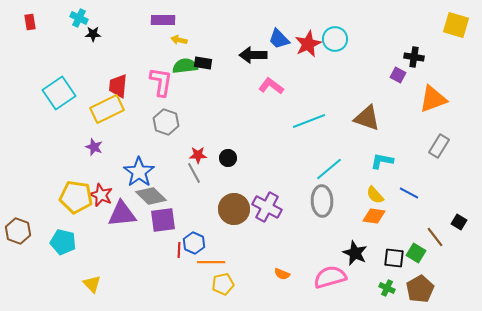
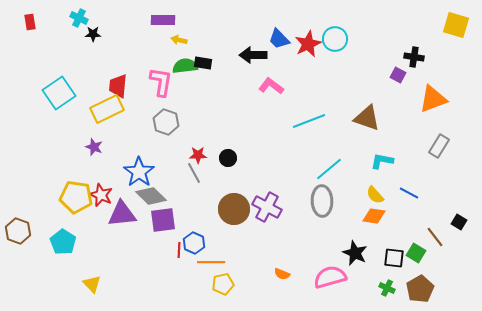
cyan pentagon at (63, 242): rotated 20 degrees clockwise
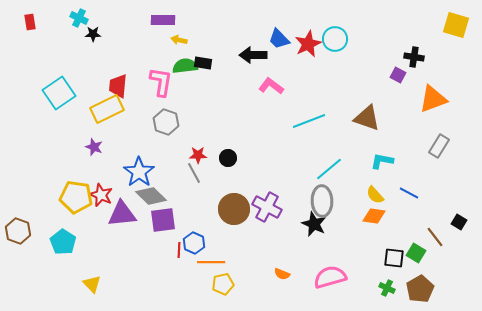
black star at (355, 253): moved 41 px left, 29 px up
